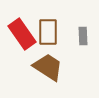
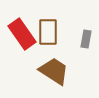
gray rectangle: moved 3 px right, 3 px down; rotated 12 degrees clockwise
brown trapezoid: moved 6 px right, 4 px down
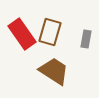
brown rectangle: moved 2 px right; rotated 16 degrees clockwise
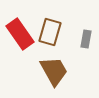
red rectangle: moved 2 px left
brown trapezoid: rotated 28 degrees clockwise
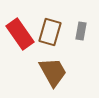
gray rectangle: moved 5 px left, 8 px up
brown trapezoid: moved 1 px left, 1 px down
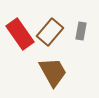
brown rectangle: rotated 24 degrees clockwise
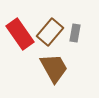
gray rectangle: moved 6 px left, 2 px down
brown trapezoid: moved 1 px right, 4 px up
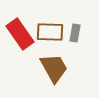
brown rectangle: rotated 52 degrees clockwise
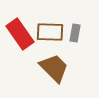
brown trapezoid: rotated 16 degrees counterclockwise
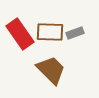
gray rectangle: rotated 60 degrees clockwise
brown trapezoid: moved 3 px left, 2 px down
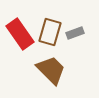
brown rectangle: rotated 76 degrees counterclockwise
